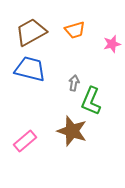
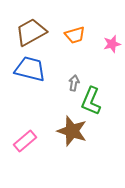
orange trapezoid: moved 5 px down
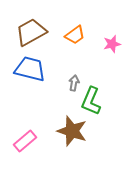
orange trapezoid: rotated 20 degrees counterclockwise
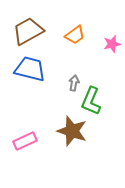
brown trapezoid: moved 3 px left, 1 px up
pink rectangle: rotated 15 degrees clockwise
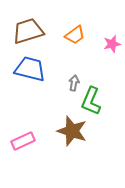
brown trapezoid: rotated 12 degrees clockwise
pink rectangle: moved 2 px left
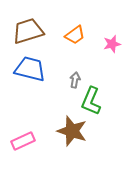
gray arrow: moved 1 px right, 3 px up
